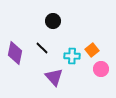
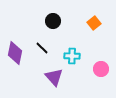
orange square: moved 2 px right, 27 px up
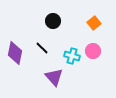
cyan cross: rotated 14 degrees clockwise
pink circle: moved 8 px left, 18 px up
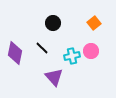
black circle: moved 2 px down
pink circle: moved 2 px left
cyan cross: rotated 28 degrees counterclockwise
